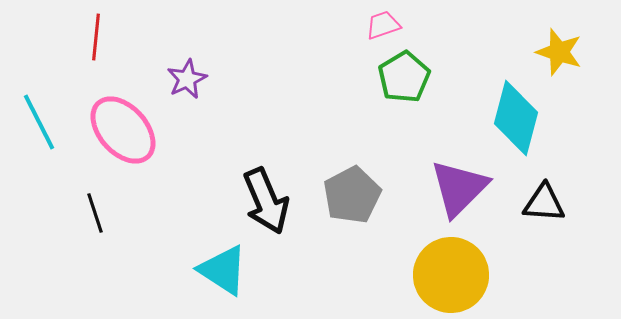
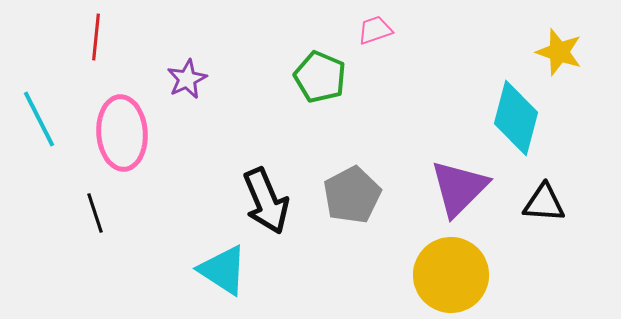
pink trapezoid: moved 8 px left, 5 px down
green pentagon: moved 84 px left; rotated 18 degrees counterclockwise
cyan line: moved 3 px up
pink ellipse: moved 1 px left, 3 px down; rotated 38 degrees clockwise
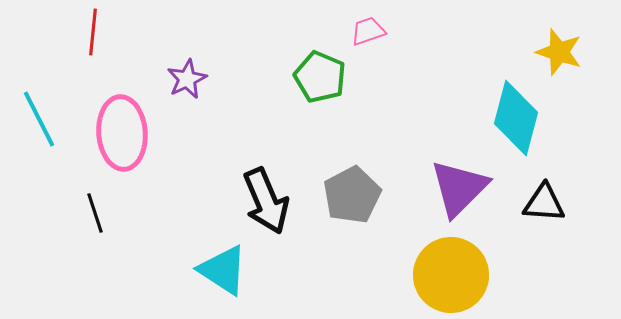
pink trapezoid: moved 7 px left, 1 px down
red line: moved 3 px left, 5 px up
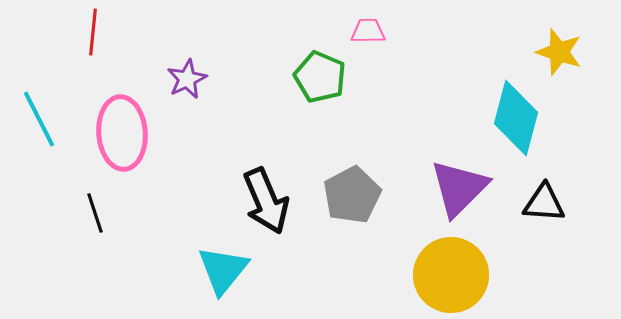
pink trapezoid: rotated 18 degrees clockwise
cyan triangle: rotated 36 degrees clockwise
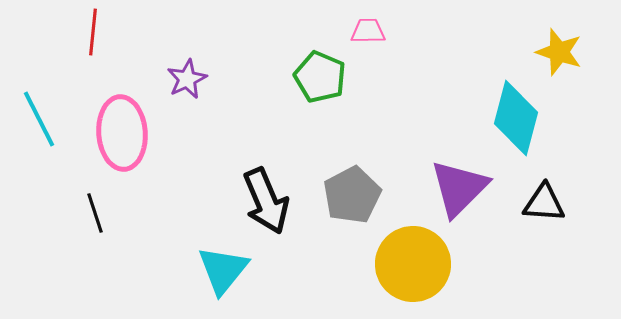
yellow circle: moved 38 px left, 11 px up
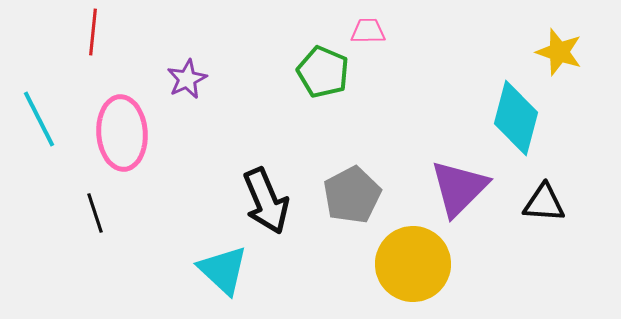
green pentagon: moved 3 px right, 5 px up
cyan triangle: rotated 26 degrees counterclockwise
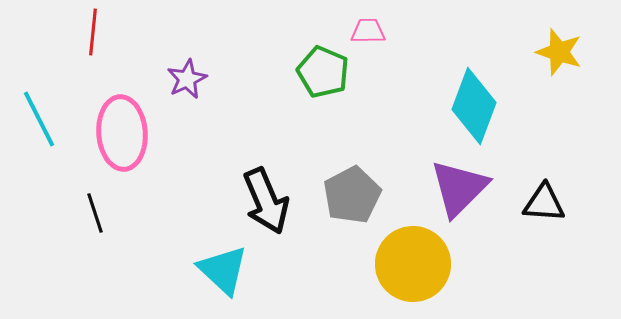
cyan diamond: moved 42 px left, 12 px up; rotated 6 degrees clockwise
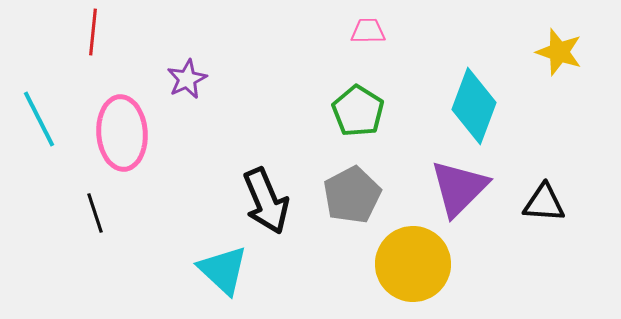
green pentagon: moved 35 px right, 39 px down; rotated 9 degrees clockwise
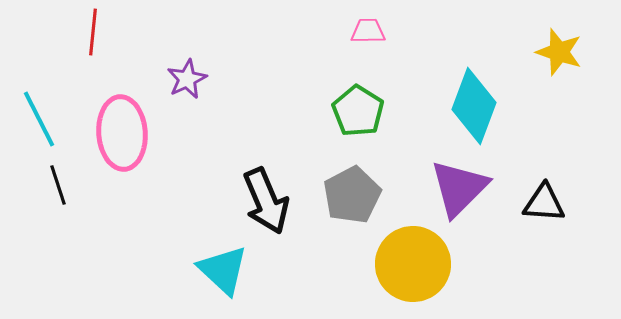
black line: moved 37 px left, 28 px up
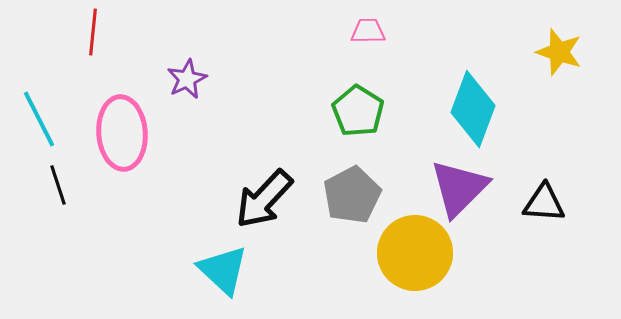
cyan diamond: moved 1 px left, 3 px down
black arrow: moved 2 px left, 2 px up; rotated 66 degrees clockwise
yellow circle: moved 2 px right, 11 px up
